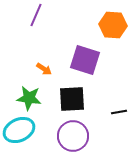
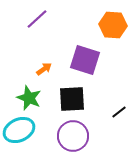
purple line: moved 1 px right, 4 px down; rotated 25 degrees clockwise
orange arrow: rotated 70 degrees counterclockwise
green star: rotated 15 degrees clockwise
black line: rotated 28 degrees counterclockwise
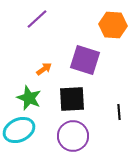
black line: rotated 56 degrees counterclockwise
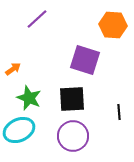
orange arrow: moved 31 px left
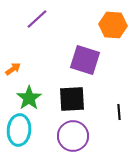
green star: rotated 15 degrees clockwise
cyan ellipse: rotated 60 degrees counterclockwise
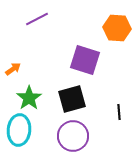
purple line: rotated 15 degrees clockwise
orange hexagon: moved 4 px right, 3 px down
black square: rotated 12 degrees counterclockwise
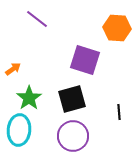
purple line: rotated 65 degrees clockwise
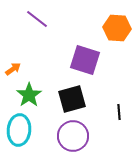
green star: moved 3 px up
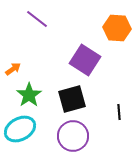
purple square: rotated 16 degrees clockwise
cyan ellipse: moved 1 px right, 1 px up; rotated 56 degrees clockwise
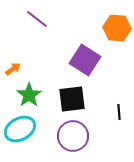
black square: rotated 8 degrees clockwise
